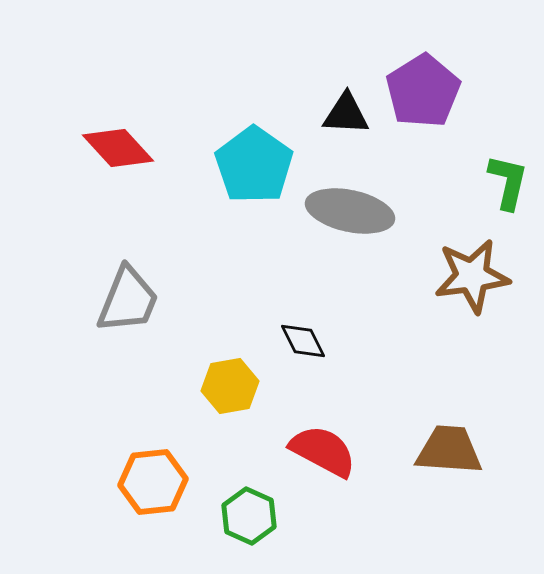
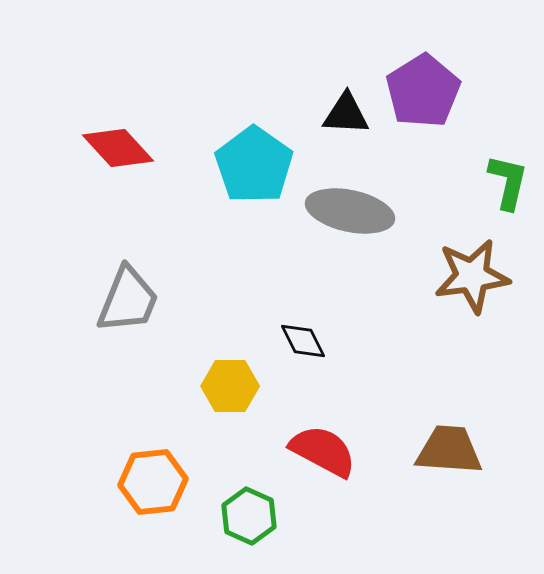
yellow hexagon: rotated 10 degrees clockwise
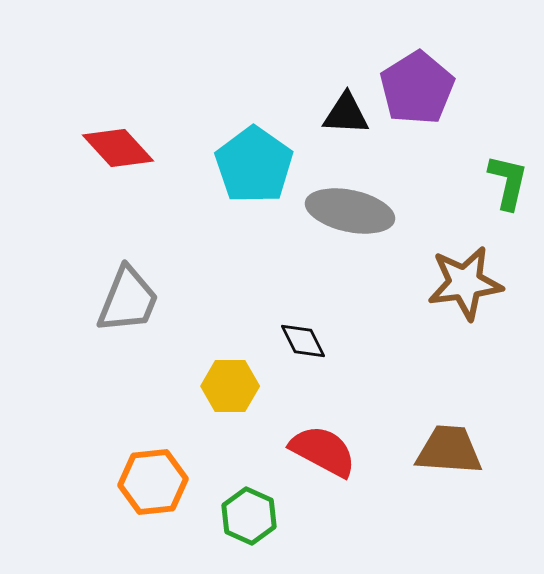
purple pentagon: moved 6 px left, 3 px up
brown star: moved 7 px left, 7 px down
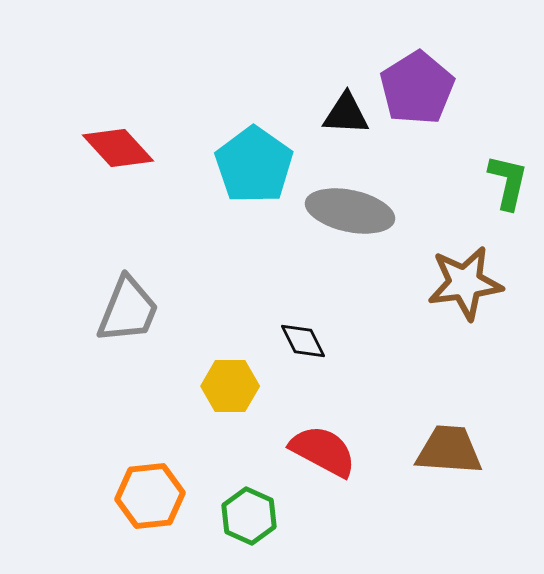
gray trapezoid: moved 10 px down
orange hexagon: moved 3 px left, 14 px down
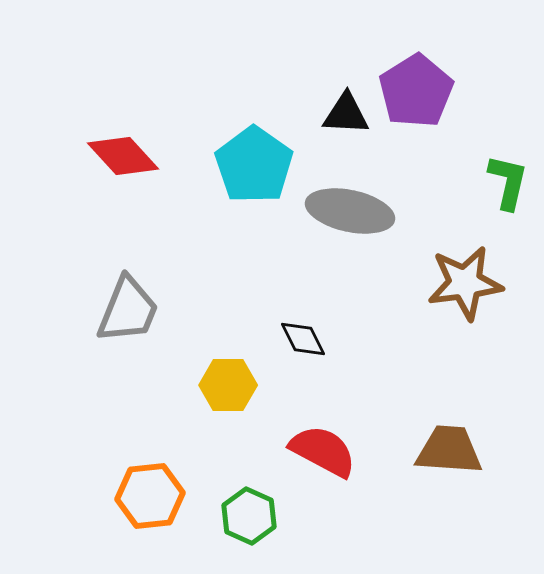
purple pentagon: moved 1 px left, 3 px down
red diamond: moved 5 px right, 8 px down
black diamond: moved 2 px up
yellow hexagon: moved 2 px left, 1 px up
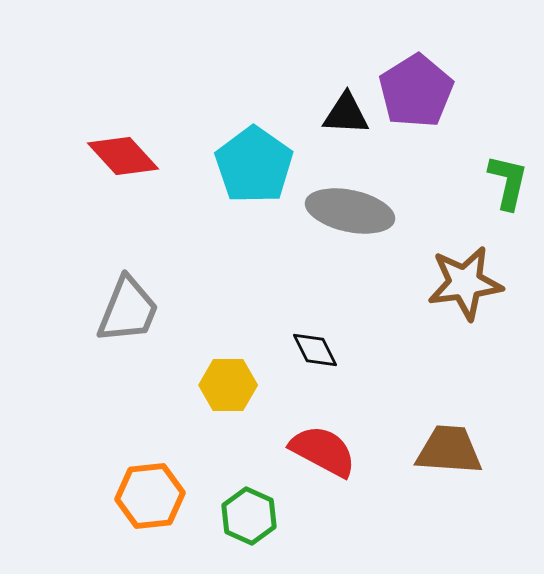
black diamond: moved 12 px right, 11 px down
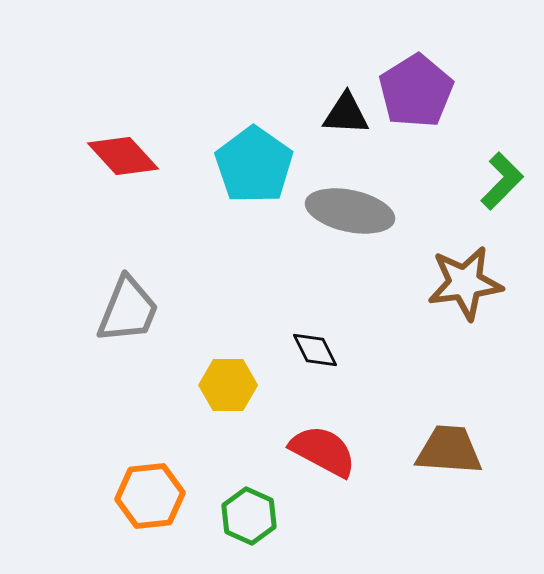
green L-shape: moved 6 px left, 1 px up; rotated 32 degrees clockwise
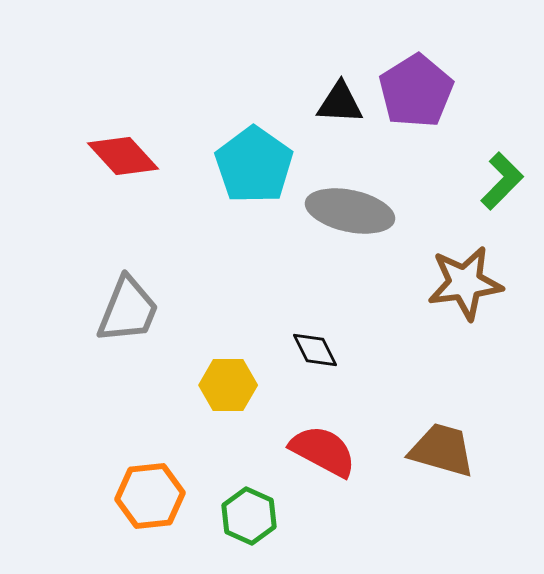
black triangle: moved 6 px left, 11 px up
brown trapezoid: moved 7 px left; rotated 12 degrees clockwise
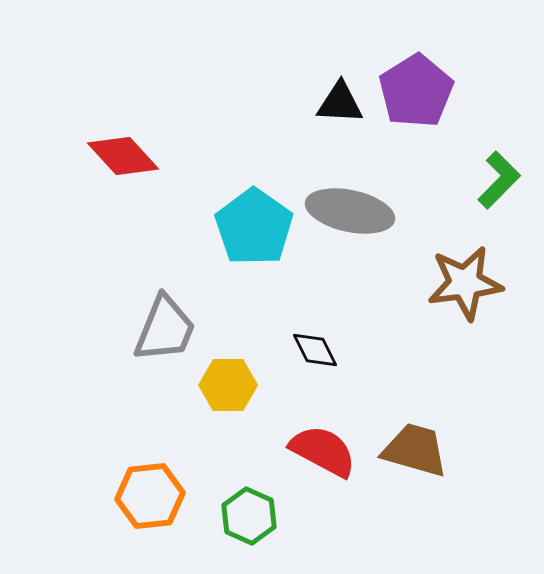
cyan pentagon: moved 62 px down
green L-shape: moved 3 px left, 1 px up
gray trapezoid: moved 37 px right, 19 px down
brown trapezoid: moved 27 px left
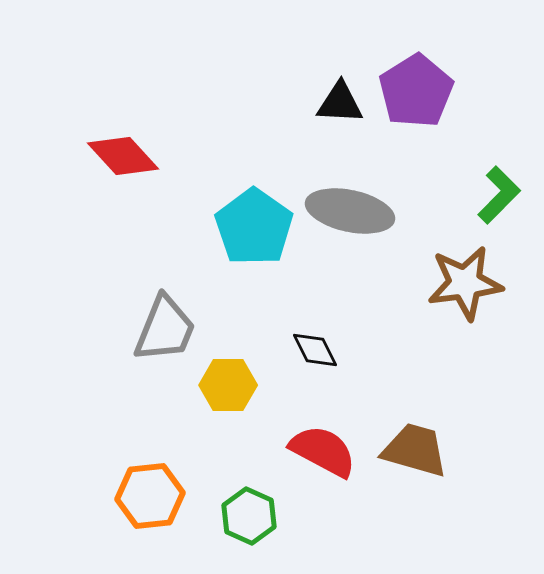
green L-shape: moved 15 px down
